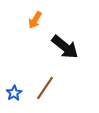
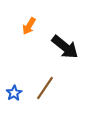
orange arrow: moved 6 px left, 6 px down
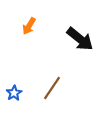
black arrow: moved 15 px right, 8 px up
brown line: moved 7 px right
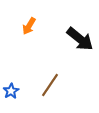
brown line: moved 2 px left, 3 px up
blue star: moved 3 px left, 2 px up
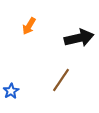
black arrow: moved 1 px left, 1 px up; rotated 52 degrees counterclockwise
brown line: moved 11 px right, 5 px up
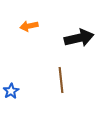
orange arrow: rotated 48 degrees clockwise
brown line: rotated 40 degrees counterclockwise
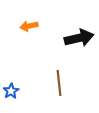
brown line: moved 2 px left, 3 px down
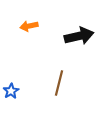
black arrow: moved 2 px up
brown line: rotated 20 degrees clockwise
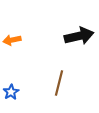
orange arrow: moved 17 px left, 14 px down
blue star: moved 1 px down
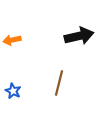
blue star: moved 2 px right, 1 px up; rotated 14 degrees counterclockwise
